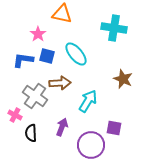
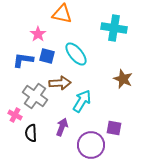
cyan arrow: moved 6 px left
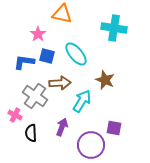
blue L-shape: moved 1 px right, 2 px down
brown star: moved 18 px left, 1 px down
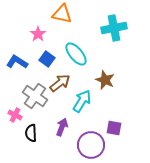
cyan cross: rotated 20 degrees counterclockwise
blue square: moved 3 px down; rotated 21 degrees clockwise
blue L-shape: moved 7 px left; rotated 25 degrees clockwise
brown arrow: rotated 35 degrees counterclockwise
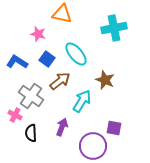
pink star: rotated 21 degrees counterclockwise
brown arrow: moved 2 px up
gray cross: moved 4 px left
purple circle: moved 2 px right, 1 px down
